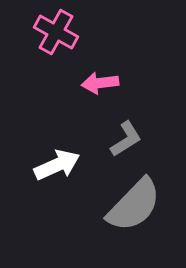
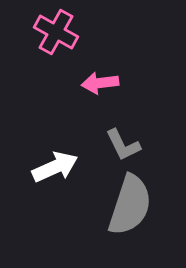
gray L-shape: moved 3 px left, 6 px down; rotated 96 degrees clockwise
white arrow: moved 2 px left, 2 px down
gray semicircle: moved 4 px left; rotated 26 degrees counterclockwise
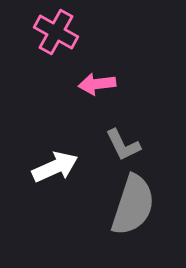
pink arrow: moved 3 px left, 1 px down
gray semicircle: moved 3 px right
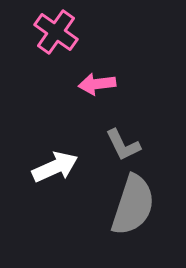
pink cross: rotated 6 degrees clockwise
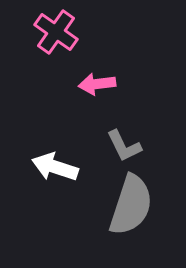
gray L-shape: moved 1 px right, 1 px down
white arrow: rotated 138 degrees counterclockwise
gray semicircle: moved 2 px left
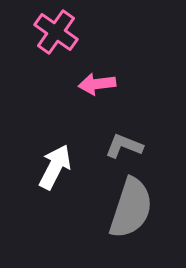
gray L-shape: rotated 138 degrees clockwise
white arrow: rotated 99 degrees clockwise
gray semicircle: moved 3 px down
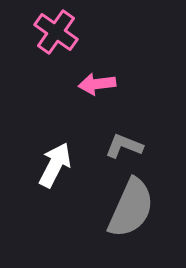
white arrow: moved 2 px up
gray semicircle: rotated 6 degrees clockwise
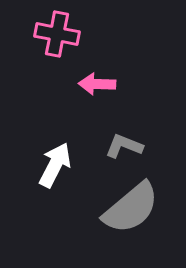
pink cross: moved 1 px right, 2 px down; rotated 24 degrees counterclockwise
pink arrow: rotated 9 degrees clockwise
gray semicircle: rotated 26 degrees clockwise
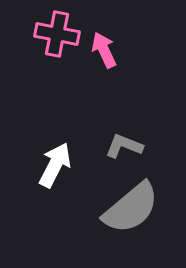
pink arrow: moved 7 px right, 34 px up; rotated 63 degrees clockwise
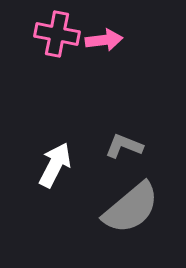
pink arrow: moved 10 px up; rotated 108 degrees clockwise
